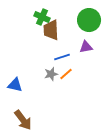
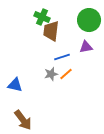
brown trapezoid: moved 1 px down; rotated 10 degrees clockwise
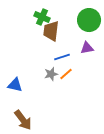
purple triangle: moved 1 px right, 1 px down
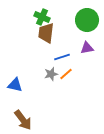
green circle: moved 2 px left
brown trapezoid: moved 5 px left, 2 px down
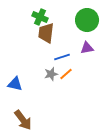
green cross: moved 2 px left
blue triangle: moved 1 px up
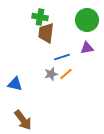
green cross: rotated 14 degrees counterclockwise
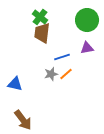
green cross: rotated 28 degrees clockwise
brown trapezoid: moved 4 px left
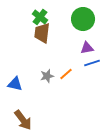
green circle: moved 4 px left, 1 px up
blue line: moved 30 px right, 6 px down
gray star: moved 4 px left, 2 px down
